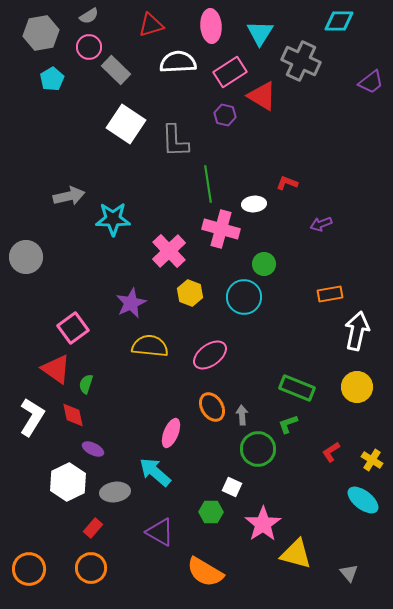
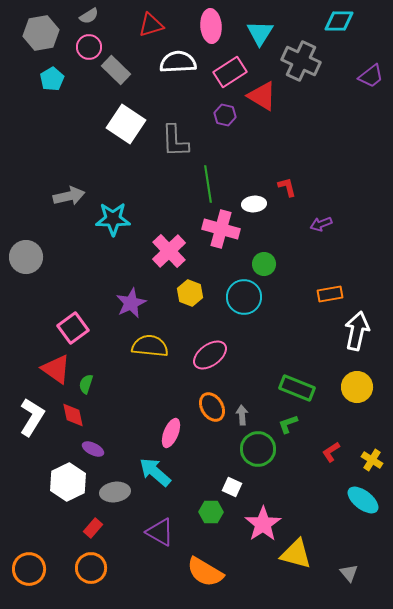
purple trapezoid at (371, 82): moved 6 px up
red L-shape at (287, 183): moved 4 px down; rotated 55 degrees clockwise
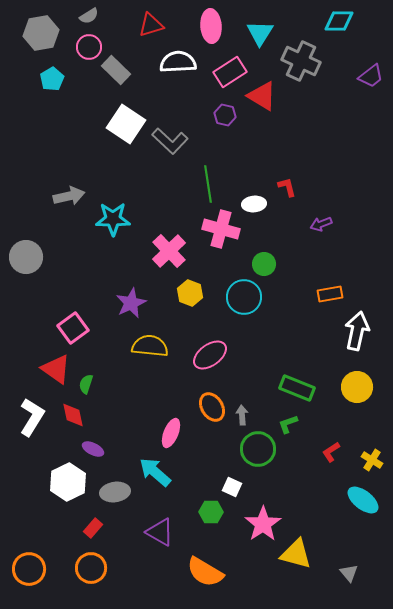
gray L-shape at (175, 141): moved 5 px left; rotated 45 degrees counterclockwise
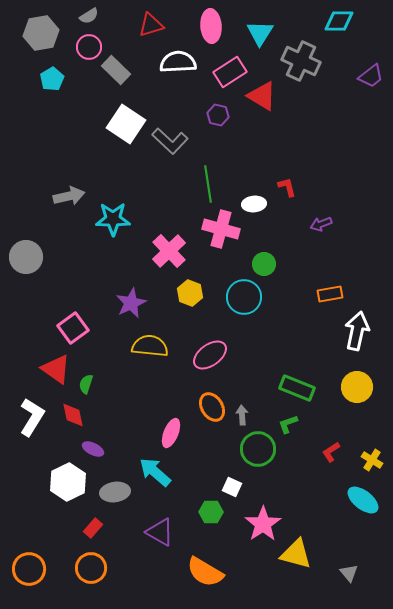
purple hexagon at (225, 115): moved 7 px left
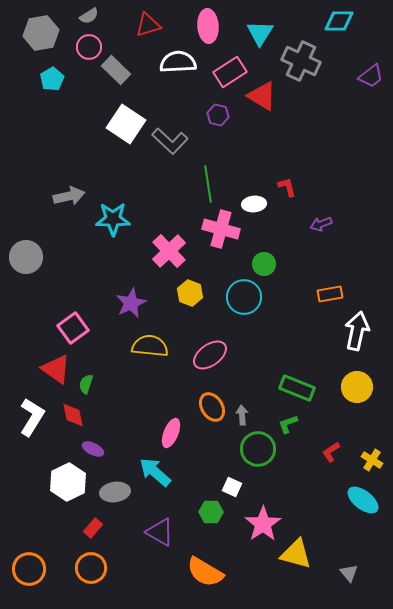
red triangle at (151, 25): moved 3 px left
pink ellipse at (211, 26): moved 3 px left
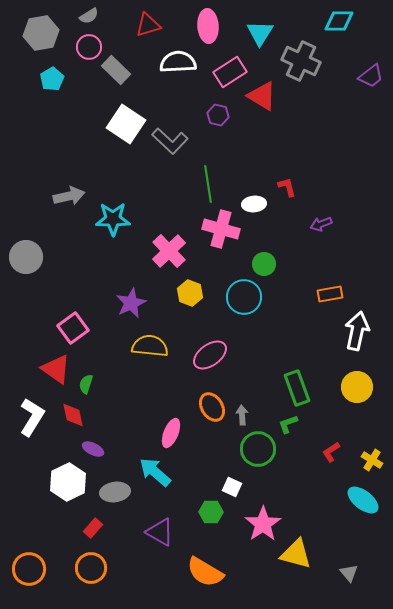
green rectangle at (297, 388): rotated 48 degrees clockwise
